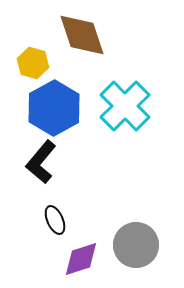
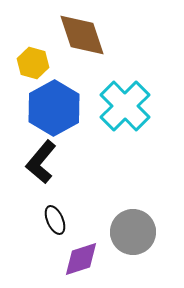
gray circle: moved 3 px left, 13 px up
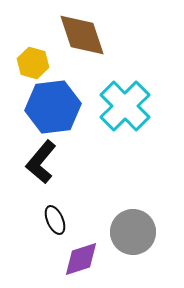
blue hexagon: moved 1 px left, 1 px up; rotated 22 degrees clockwise
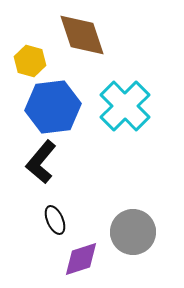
yellow hexagon: moved 3 px left, 2 px up
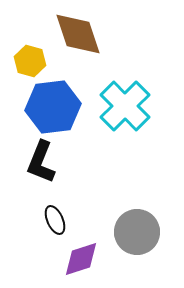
brown diamond: moved 4 px left, 1 px up
black L-shape: rotated 18 degrees counterclockwise
gray circle: moved 4 px right
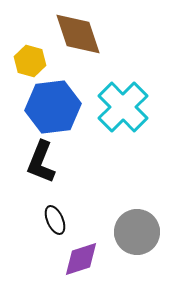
cyan cross: moved 2 px left, 1 px down
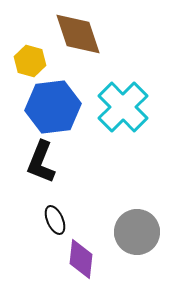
purple diamond: rotated 66 degrees counterclockwise
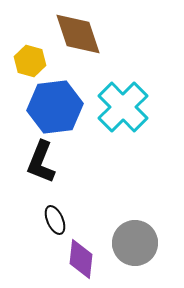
blue hexagon: moved 2 px right
gray circle: moved 2 px left, 11 px down
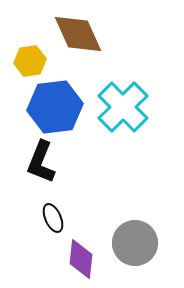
brown diamond: rotated 6 degrees counterclockwise
yellow hexagon: rotated 24 degrees counterclockwise
black ellipse: moved 2 px left, 2 px up
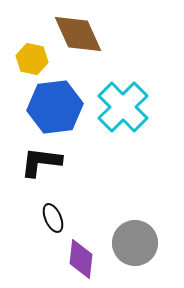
yellow hexagon: moved 2 px right, 2 px up; rotated 20 degrees clockwise
black L-shape: rotated 75 degrees clockwise
